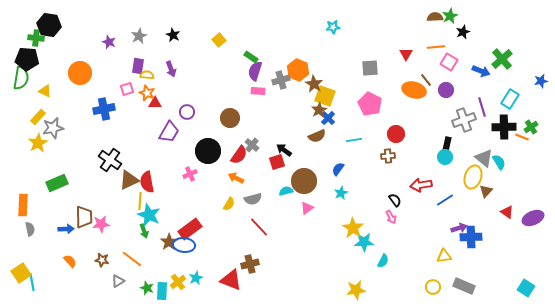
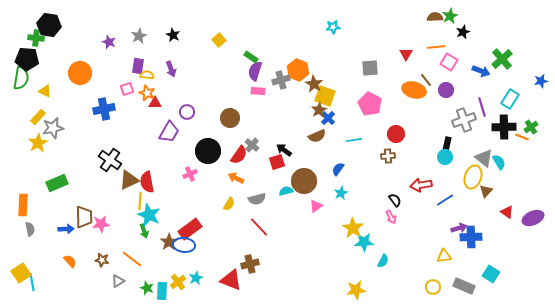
gray semicircle at (253, 199): moved 4 px right
pink triangle at (307, 208): moved 9 px right, 2 px up
cyan square at (526, 288): moved 35 px left, 14 px up
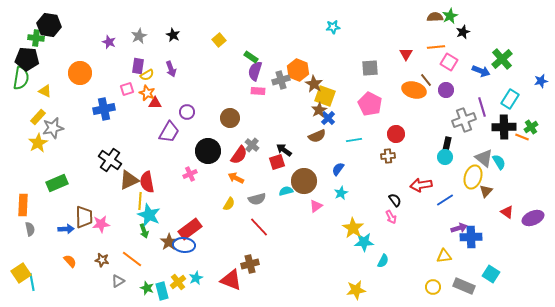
yellow semicircle at (147, 75): rotated 144 degrees clockwise
cyan rectangle at (162, 291): rotated 18 degrees counterclockwise
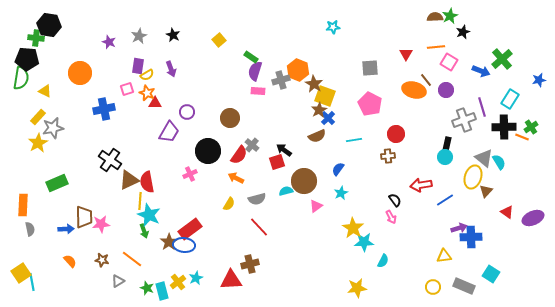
blue star at (541, 81): moved 2 px left, 1 px up
red triangle at (231, 280): rotated 25 degrees counterclockwise
yellow star at (356, 290): moved 1 px right, 2 px up
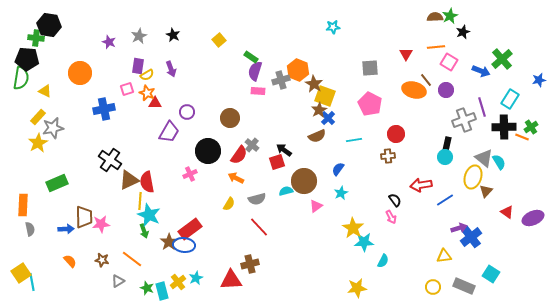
blue cross at (471, 237): rotated 35 degrees counterclockwise
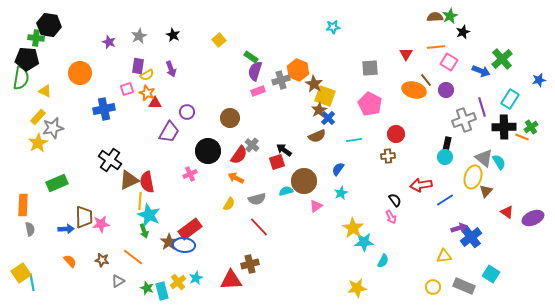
pink rectangle at (258, 91): rotated 24 degrees counterclockwise
orange line at (132, 259): moved 1 px right, 2 px up
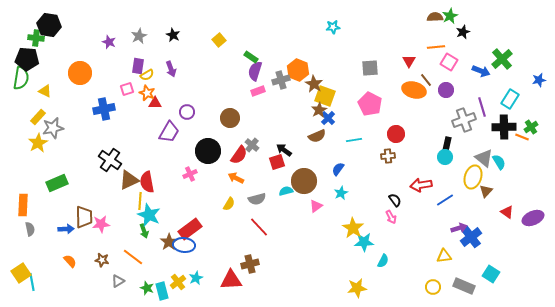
red triangle at (406, 54): moved 3 px right, 7 px down
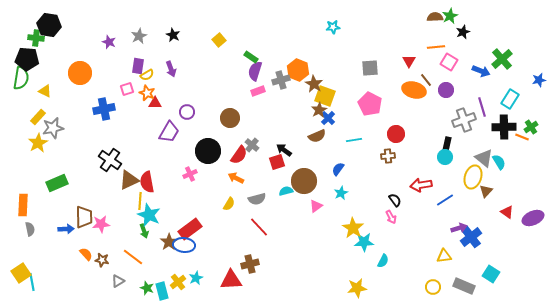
orange semicircle at (70, 261): moved 16 px right, 7 px up
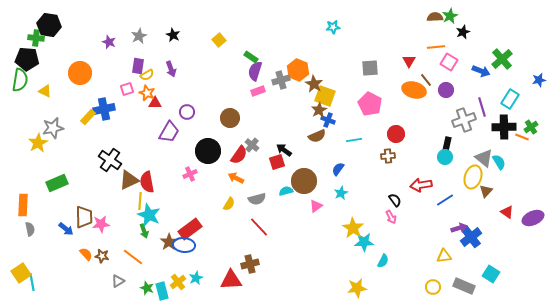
green semicircle at (21, 78): moved 1 px left, 2 px down
yellow rectangle at (38, 117): moved 50 px right
blue cross at (328, 118): moved 2 px down; rotated 24 degrees counterclockwise
blue arrow at (66, 229): rotated 42 degrees clockwise
brown star at (102, 260): moved 4 px up
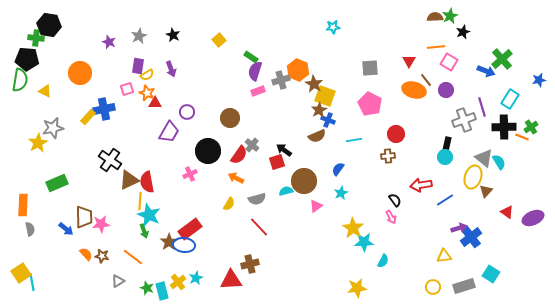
blue arrow at (481, 71): moved 5 px right
gray rectangle at (464, 286): rotated 40 degrees counterclockwise
